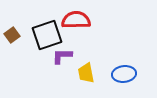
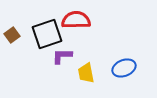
black square: moved 1 px up
blue ellipse: moved 6 px up; rotated 15 degrees counterclockwise
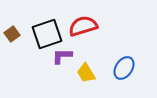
red semicircle: moved 7 px right, 6 px down; rotated 16 degrees counterclockwise
brown square: moved 1 px up
blue ellipse: rotated 35 degrees counterclockwise
yellow trapezoid: rotated 20 degrees counterclockwise
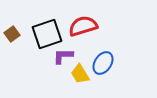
purple L-shape: moved 1 px right
blue ellipse: moved 21 px left, 5 px up
yellow trapezoid: moved 6 px left, 1 px down
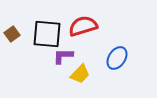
black square: rotated 24 degrees clockwise
blue ellipse: moved 14 px right, 5 px up
yellow trapezoid: rotated 105 degrees counterclockwise
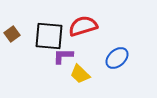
black square: moved 2 px right, 2 px down
blue ellipse: rotated 15 degrees clockwise
yellow trapezoid: rotated 90 degrees clockwise
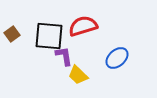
purple L-shape: moved 1 px right; rotated 80 degrees clockwise
yellow trapezoid: moved 2 px left, 1 px down
